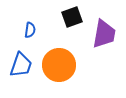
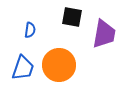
black square: rotated 30 degrees clockwise
blue trapezoid: moved 2 px right, 3 px down
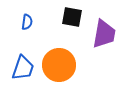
blue semicircle: moved 3 px left, 8 px up
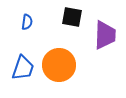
purple trapezoid: moved 1 px right, 1 px down; rotated 8 degrees counterclockwise
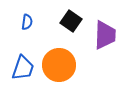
black square: moved 1 px left, 4 px down; rotated 25 degrees clockwise
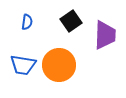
black square: rotated 20 degrees clockwise
blue trapezoid: moved 3 px up; rotated 80 degrees clockwise
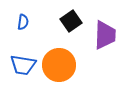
blue semicircle: moved 4 px left
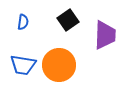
black square: moved 3 px left, 1 px up
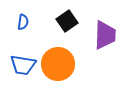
black square: moved 1 px left, 1 px down
orange circle: moved 1 px left, 1 px up
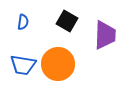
black square: rotated 25 degrees counterclockwise
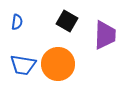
blue semicircle: moved 6 px left
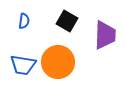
blue semicircle: moved 7 px right, 1 px up
orange circle: moved 2 px up
